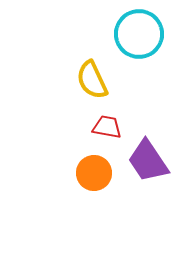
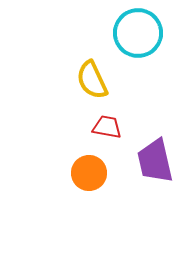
cyan circle: moved 1 px left, 1 px up
purple trapezoid: moved 7 px right; rotated 21 degrees clockwise
orange circle: moved 5 px left
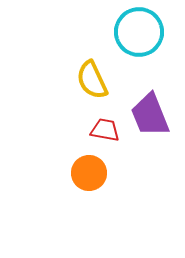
cyan circle: moved 1 px right, 1 px up
red trapezoid: moved 2 px left, 3 px down
purple trapezoid: moved 5 px left, 46 px up; rotated 9 degrees counterclockwise
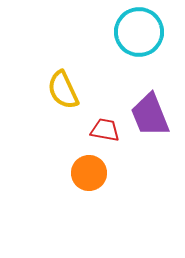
yellow semicircle: moved 29 px left, 10 px down
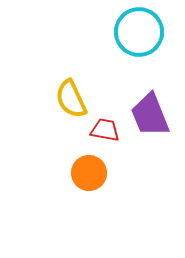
yellow semicircle: moved 8 px right, 9 px down
